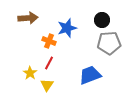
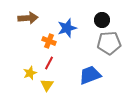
yellow star: rotated 16 degrees clockwise
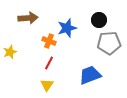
black circle: moved 3 px left
yellow star: moved 20 px left, 21 px up
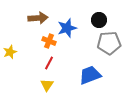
brown arrow: moved 10 px right
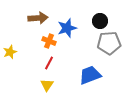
black circle: moved 1 px right, 1 px down
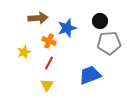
yellow star: moved 14 px right
